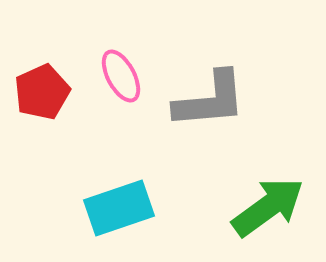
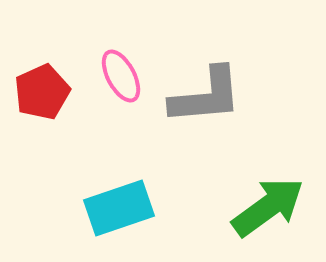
gray L-shape: moved 4 px left, 4 px up
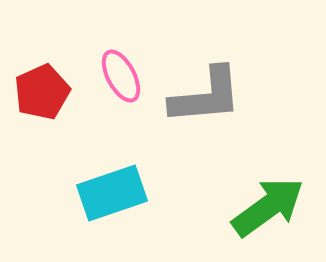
cyan rectangle: moved 7 px left, 15 px up
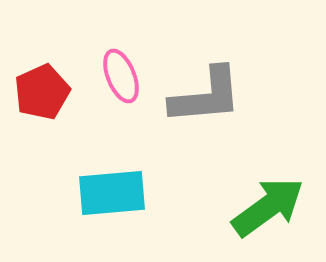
pink ellipse: rotated 6 degrees clockwise
cyan rectangle: rotated 14 degrees clockwise
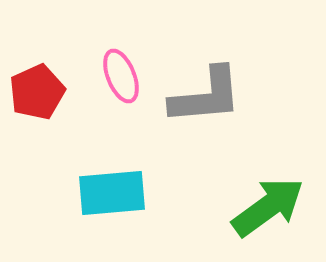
red pentagon: moved 5 px left
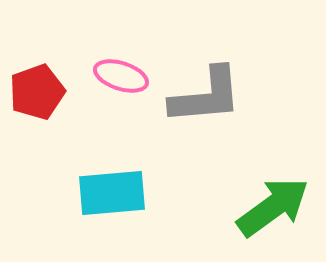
pink ellipse: rotated 50 degrees counterclockwise
red pentagon: rotated 4 degrees clockwise
green arrow: moved 5 px right
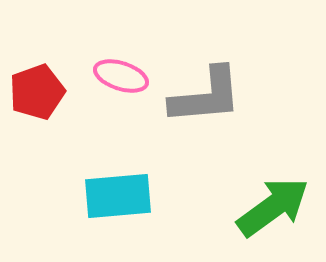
cyan rectangle: moved 6 px right, 3 px down
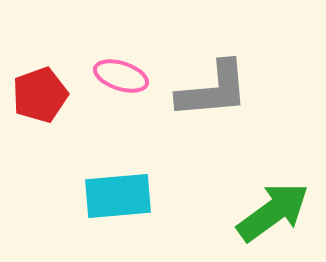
red pentagon: moved 3 px right, 3 px down
gray L-shape: moved 7 px right, 6 px up
green arrow: moved 5 px down
